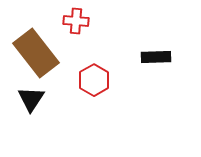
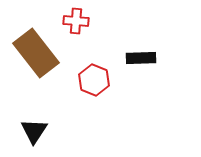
black rectangle: moved 15 px left, 1 px down
red hexagon: rotated 8 degrees counterclockwise
black triangle: moved 3 px right, 32 px down
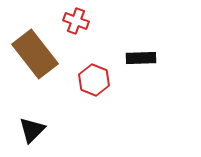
red cross: rotated 15 degrees clockwise
brown rectangle: moved 1 px left, 1 px down
black triangle: moved 2 px left, 1 px up; rotated 12 degrees clockwise
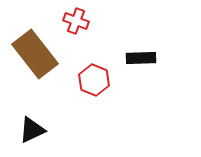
black triangle: rotated 20 degrees clockwise
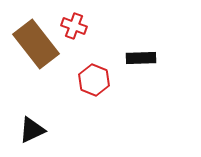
red cross: moved 2 px left, 5 px down
brown rectangle: moved 1 px right, 10 px up
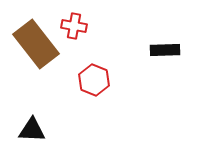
red cross: rotated 10 degrees counterclockwise
black rectangle: moved 24 px right, 8 px up
black triangle: rotated 28 degrees clockwise
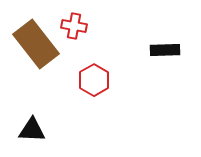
red hexagon: rotated 8 degrees clockwise
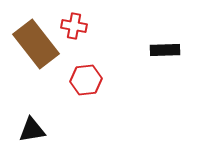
red hexagon: moved 8 px left; rotated 24 degrees clockwise
black triangle: rotated 12 degrees counterclockwise
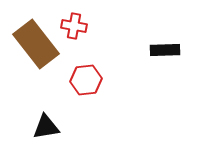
black triangle: moved 14 px right, 3 px up
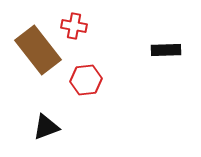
brown rectangle: moved 2 px right, 6 px down
black rectangle: moved 1 px right
black triangle: rotated 12 degrees counterclockwise
